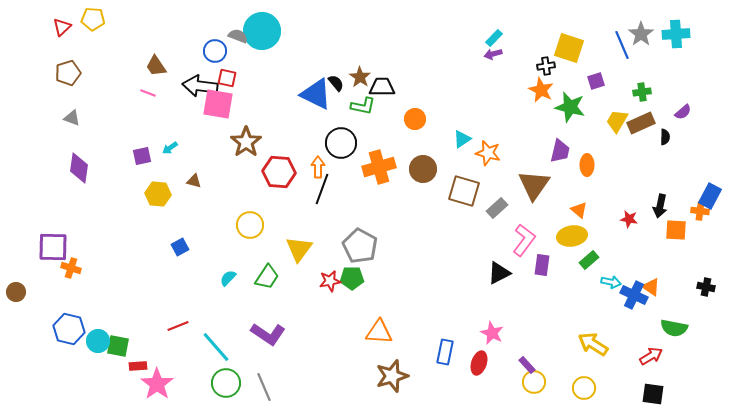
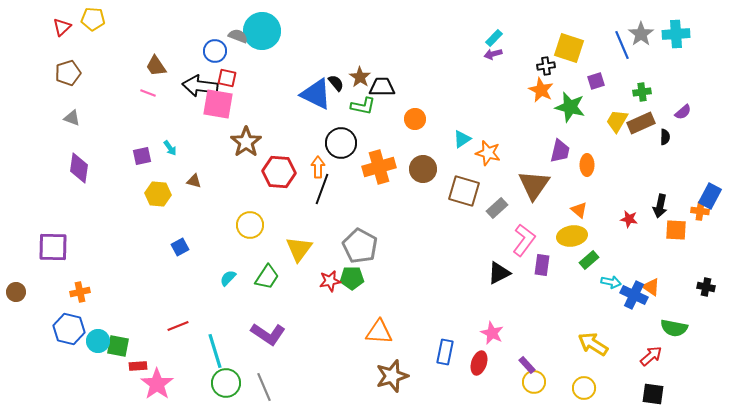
cyan arrow at (170, 148): rotated 91 degrees counterclockwise
orange cross at (71, 268): moved 9 px right, 24 px down; rotated 30 degrees counterclockwise
cyan line at (216, 347): moved 1 px left, 4 px down; rotated 24 degrees clockwise
red arrow at (651, 356): rotated 10 degrees counterclockwise
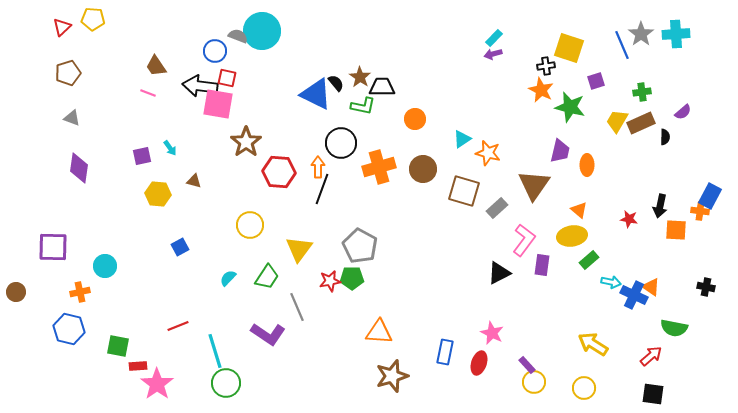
cyan circle at (98, 341): moved 7 px right, 75 px up
gray line at (264, 387): moved 33 px right, 80 px up
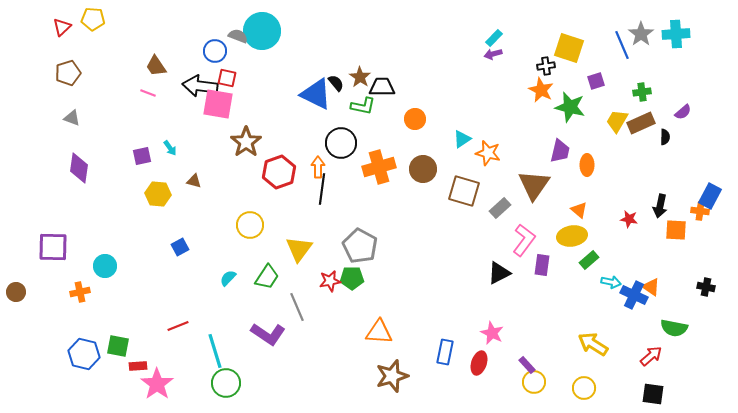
red hexagon at (279, 172): rotated 24 degrees counterclockwise
black line at (322, 189): rotated 12 degrees counterclockwise
gray rectangle at (497, 208): moved 3 px right
blue hexagon at (69, 329): moved 15 px right, 25 px down
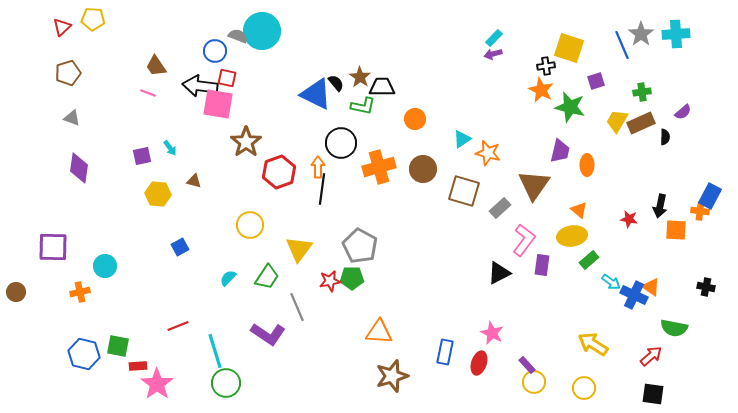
cyan arrow at (611, 282): rotated 24 degrees clockwise
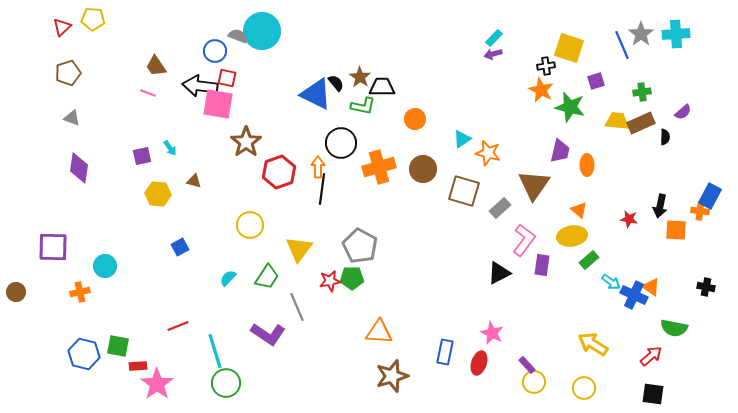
yellow trapezoid at (617, 121): rotated 65 degrees clockwise
